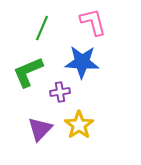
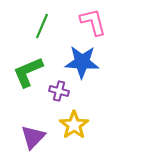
green line: moved 2 px up
purple cross: moved 1 px left, 1 px up; rotated 24 degrees clockwise
yellow star: moved 5 px left
purple triangle: moved 7 px left, 8 px down
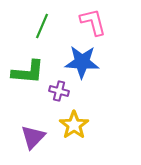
green L-shape: rotated 152 degrees counterclockwise
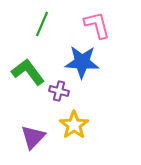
pink L-shape: moved 4 px right, 3 px down
green line: moved 2 px up
green L-shape: rotated 132 degrees counterclockwise
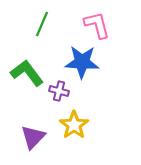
green L-shape: moved 1 px left, 1 px down
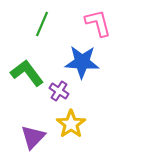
pink L-shape: moved 1 px right, 2 px up
purple cross: rotated 18 degrees clockwise
yellow star: moved 3 px left, 1 px up
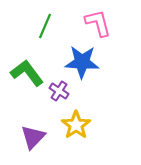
green line: moved 3 px right, 2 px down
yellow star: moved 5 px right, 1 px down
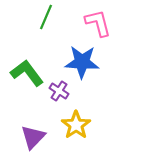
green line: moved 1 px right, 9 px up
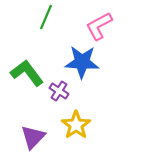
pink L-shape: moved 1 px right, 3 px down; rotated 104 degrees counterclockwise
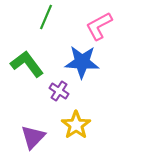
green L-shape: moved 9 px up
